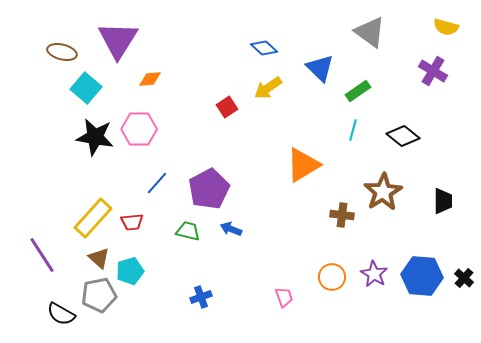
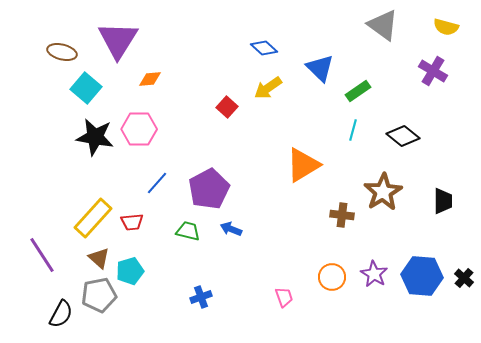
gray triangle: moved 13 px right, 7 px up
red square: rotated 15 degrees counterclockwise
black semicircle: rotated 92 degrees counterclockwise
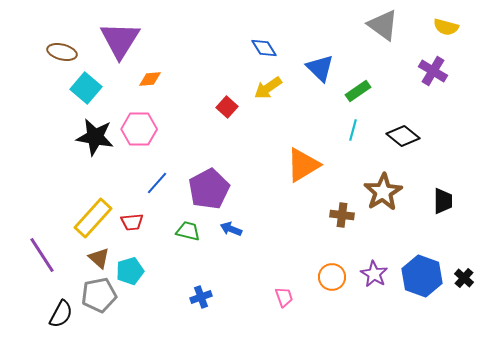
purple triangle: moved 2 px right
blue diamond: rotated 16 degrees clockwise
blue hexagon: rotated 15 degrees clockwise
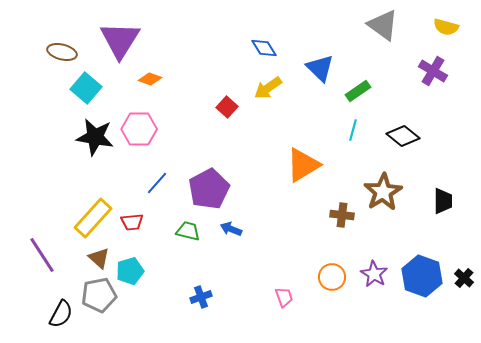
orange diamond: rotated 25 degrees clockwise
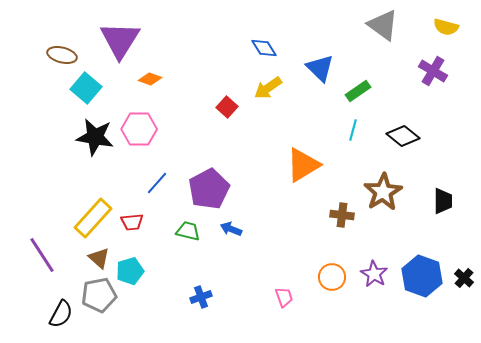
brown ellipse: moved 3 px down
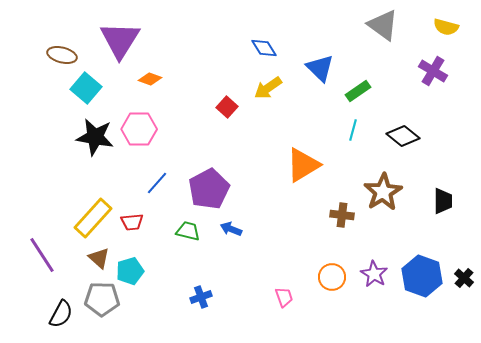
gray pentagon: moved 3 px right, 4 px down; rotated 12 degrees clockwise
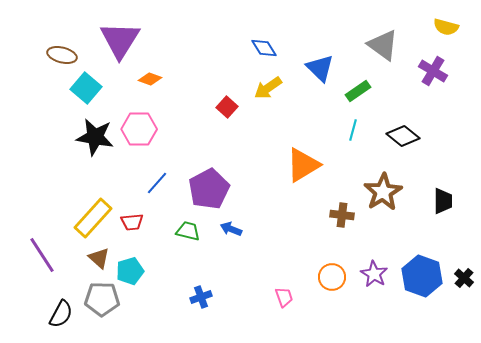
gray triangle: moved 20 px down
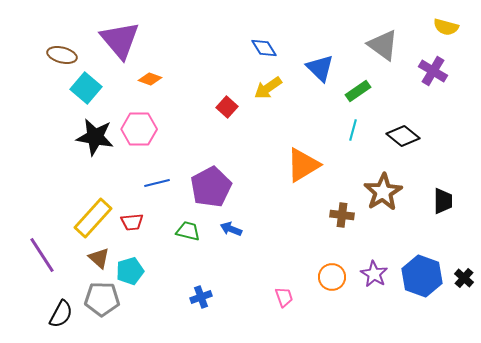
purple triangle: rotated 12 degrees counterclockwise
blue line: rotated 35 degrees clockwise
purple pentagon: moved 2 px right, 2 px up
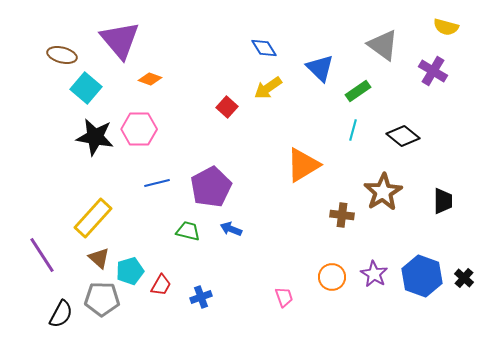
red trapezoid: moved 29 px right, 63 px down; rotated 55 degrees counterclockwise
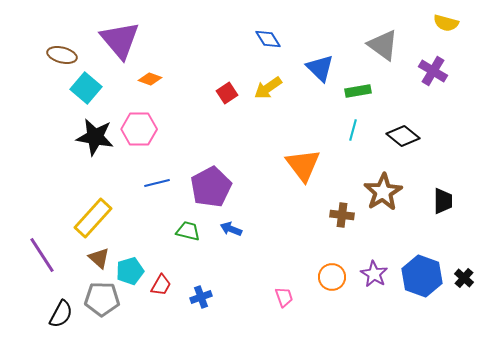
yellow semicircle: moved 4 px up
blue diamond: moved 4 px right, 9 px up
green rectangle: rotated 25 degrees clockwise
red square: moved 14 px up; rotated 15 degrees clockwise
orange triangle: rotated 36 degrees counterclockwise
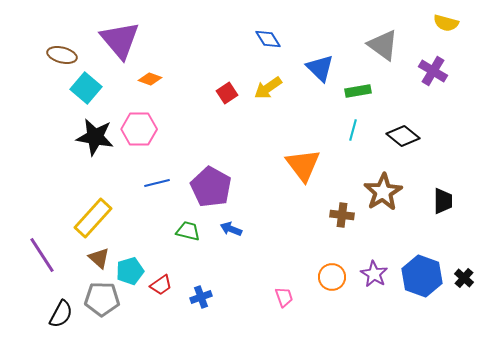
purple pentagon: rotated 15 degrees counterclockwise
red trapezoid: rotated 25 degrees clockwise
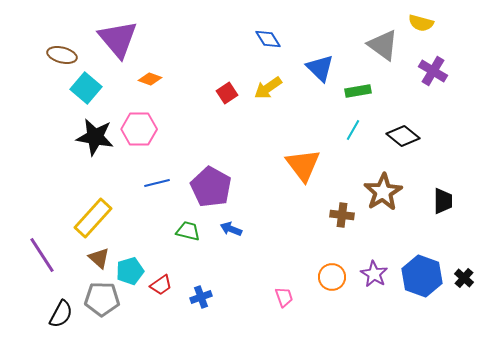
yellow semicircle: moved 25 px left
purple triangle: moved 2 px left, 1 px up
cyan line: rotated 15 degrees clockwise
